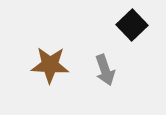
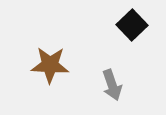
gray arrow: moved 7 px right, 15 px down
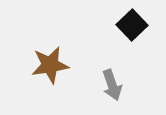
brown star: rotated 12 degrees counterclockwise
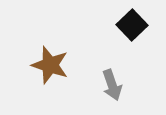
brown star: rotated 27 degrees clockwise
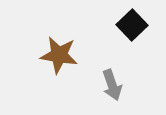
brown star: moved 9 px right, 10 px up; rotated 9 degrees counterclockwise
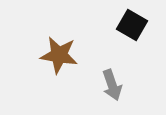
black square: rotated 16 degrees counterclockwise
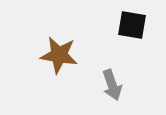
black square: rotated 20 degrees counterclockwise
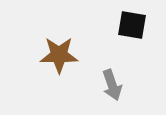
brown star: rotated 9 degrees counterclockwise
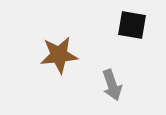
brown star: rotated 6 degrees counterclockwise
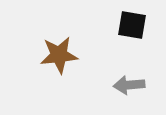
gray arrow: moved 17 px right; rotated 104 degrees clockwise
